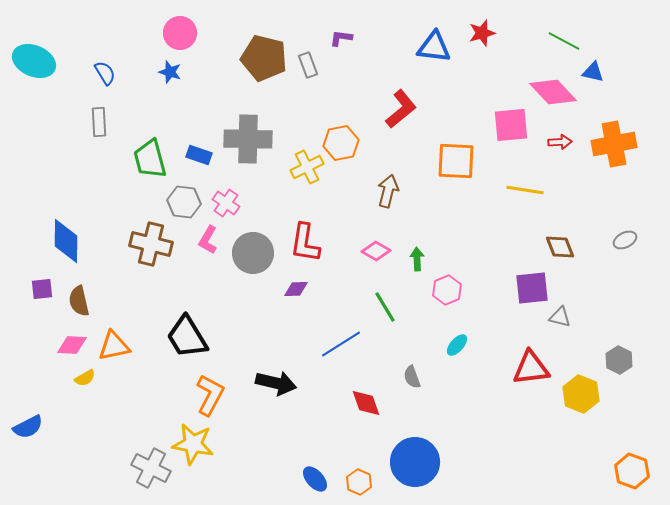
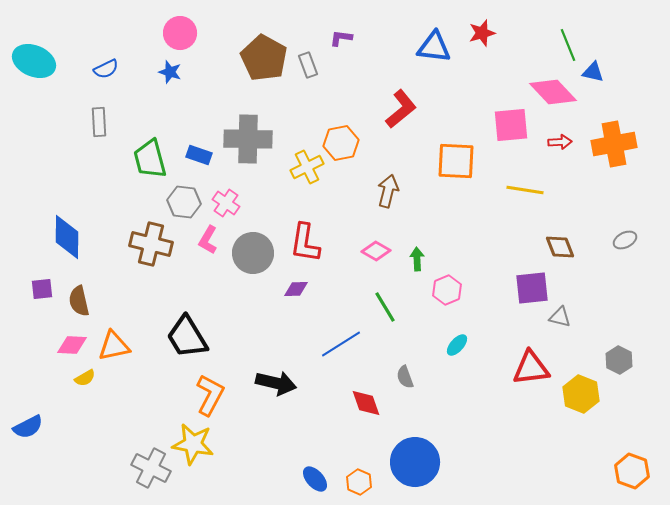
green line at (564, 41): moved 4 px right, 4 px down; rotated 40 degrees clockwise
brown pentagon at (264, 58): rotated 15 degrees clockwise
blue semicircle at (105, 73): moved 1 px right, 4 px up; rotated 95 degrees clockwise
blue diamond at (66, 241): moved 1 px right, 4 px up
gray semicircle at (412, 377): moved 7 px left
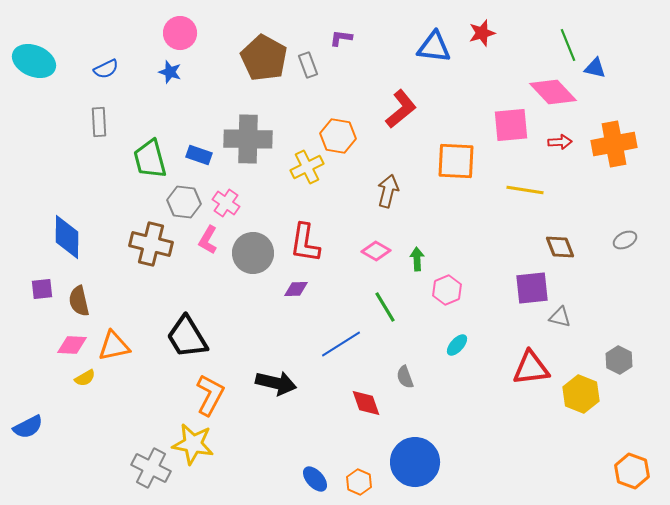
blue triangle at (593, 72): moved 2 px right, 4 px up
orange hexagon at (341, 143): moved 3 px left, 7 px up; rotated 20 degrees clockwise
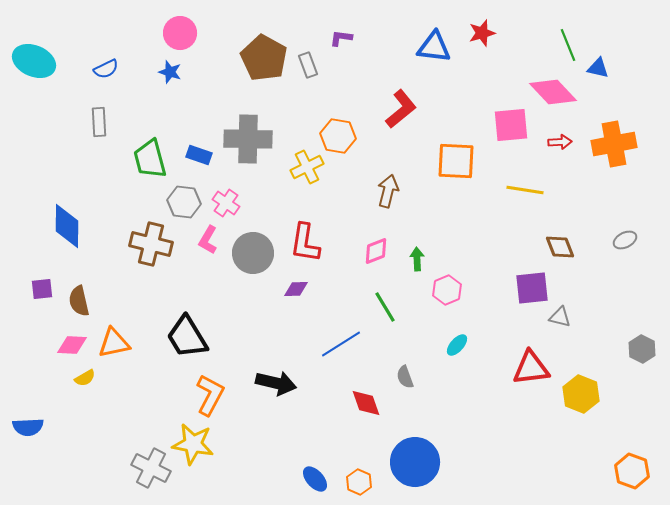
blue triangle at (595, 68): moved 3 px right
blue diamond at (67, 237): moved 11 px up
pink diamond at (376, 251): rotated 52 degrees counterclockwise
orange triangle at (114, 346): moved 3 px up
gray hexagon at (619, 360): moved 23 px right, 11 px up
blue semicircle at (28, 427): rotated 24 degrees clockwise
